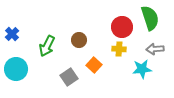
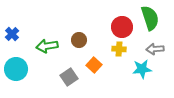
green arrow: rotated 55 degrees clockwise
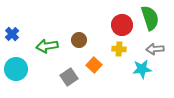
red circle: moved 2 px up
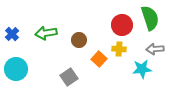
green arrow: moved 1 px left, 13 px up
orange square: moved 5 px right, 6 px up
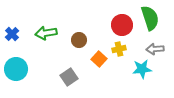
yellow cross: rotated 16 degrees counterclockwise
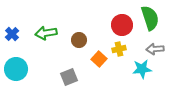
gray square: rotated 12 degrees clockwise
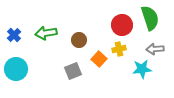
blue cross: moved 2 px right, 1 px down
gray square: moved 4 px right, 6 px up
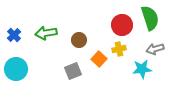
gray arrow: rotated 12 degrees counterclockwise
